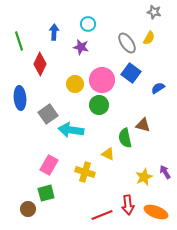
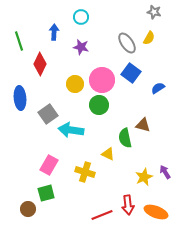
cyan circle: moved 7 px left, 7 px up
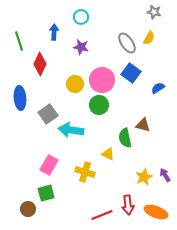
purple arrow: moved 3 px down
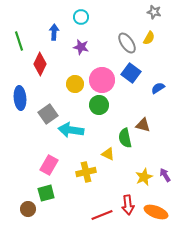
yellow cross: moved 1 px right; rotated 30 degrees counterclockwise
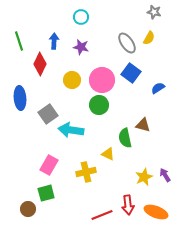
blue arrow: moved 9 px down
yellow circle: moved 3 px left, 4 px up
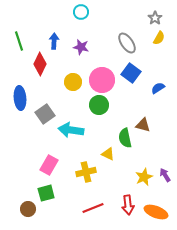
gray star: moved 1 px right, 6 px down; rotated 24 degrees clockwise
cyan circle: moved 5 px up
yellow semicircle: moved 10 px right
yellow circle: moved 1 px right, 2 px down
gray square: moved 3 px left
red line: moved 9 px left, 7 px up
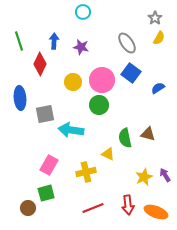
cyan circle: moved 2 px right
gray square: rotated 24 degrees clockwise
brown triangle: moved 5 px right, 9 px down
brown circle: moved 1 px up
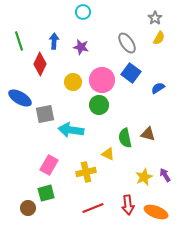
blue ellipse: rotated 55 degrees counterclockwise
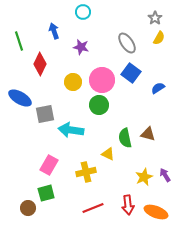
blue arrow: moved 10 px up; rotated 21 degrees counterclockwise
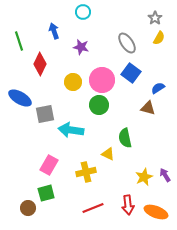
brown triangle: moved 26 px up
